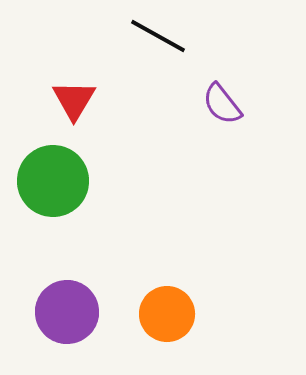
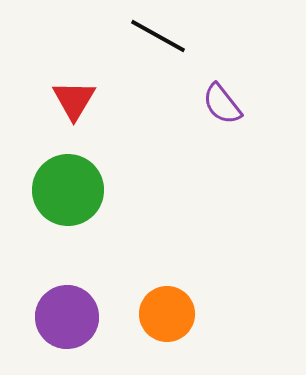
green circle: moved 15 px right, 9 px down
purple circle: moved 5 px down
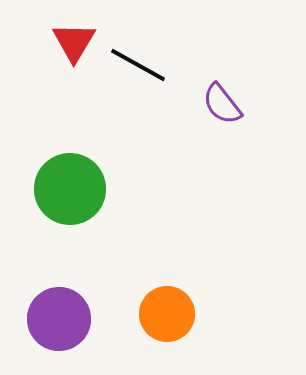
black line: moved 20 px left, 29 px down
red triangle: moved 58 px up
green circle: moved 2 px right, 1 px up
purple circle: moved 8 px left, 2 px down
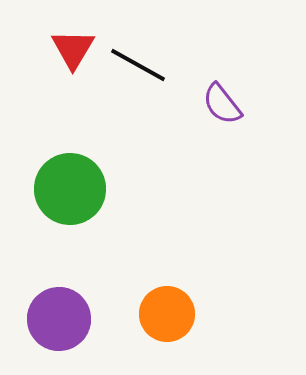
red triangle: moved 1 px left, 7 px down
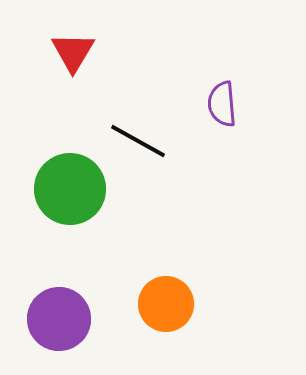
red triangle: moved 3 px down
black line: moved 76 px down
purple semicircle: rotated 33 degrees clockwise
orange circle: moved 1 px left, 10 px up
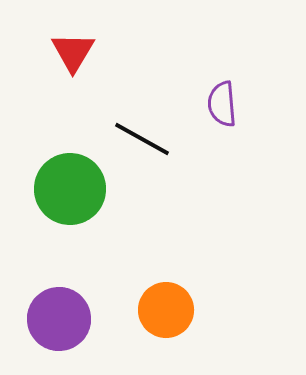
black line: moved 4 px right, 2 px up
orange circle: moved 6 px down
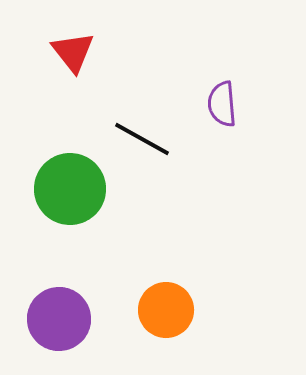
red triangle: rotated 9 degrees counterclockwise
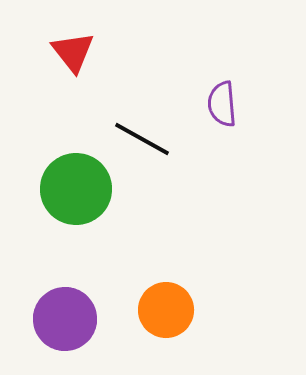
green circle: moved 6 px right
purple circle: moved 6 px right
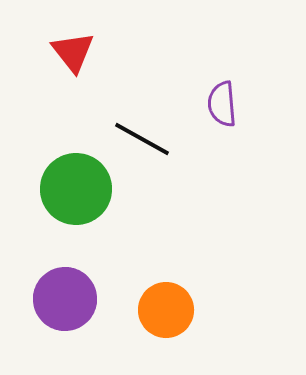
purple circle: moved 20 px up
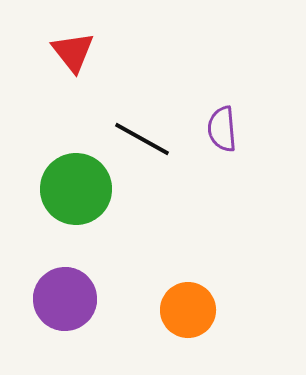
purple semicircle: moved 25 px down
orange circle: moved 22 px right
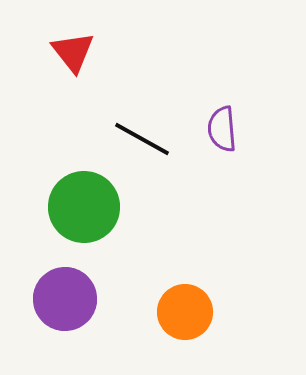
green circle: moved 8 px right, 18 px down
orange circle: moved 3 px left, 2 px down
